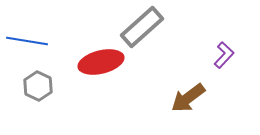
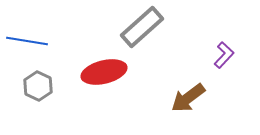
red ellipse: moved 3 px right, 10 px down
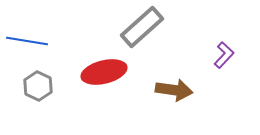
brown arrow: moved 14 px left, 8 px up; rotated 135 degrees counterclockwise
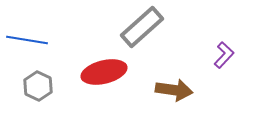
blue line: moved 1 px up
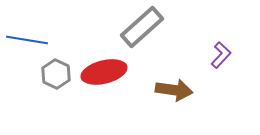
purple L-shape: moved 3 px left
gray hexagon: moved 18 px right, 12 px up
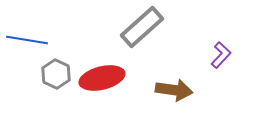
red ellipse: moved 2 px left, 6 px down
